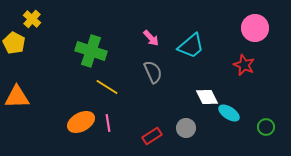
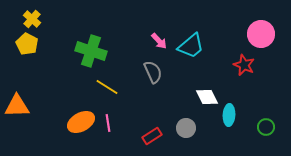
pink circle: moved 6 px right, 6 px down
pink arrow: moved 8 px right, 3 px down
yellow pentagon: moved 13 px right, 1 px down
orange triangle: moved 9 px down
cyan ellipse: moved 2 px down; rotated 60 degrees clockwise
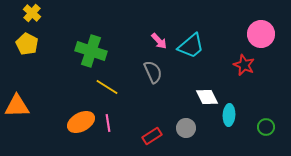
yellow cross: moved 6 px up
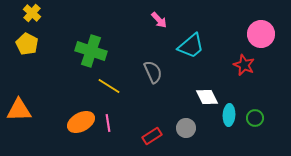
pink arrow: moved 21 px up
yellow line: moved 2 px right, 1 px up
orange triangle: moved 2 px right, 4 px down
green circle: moved 11 px left, 9 px up
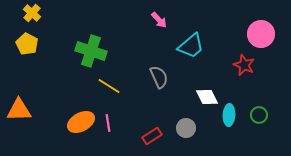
gray semicircle: moved 6 px right, 5 px down
green circle: moved 4 px right, 3 px up
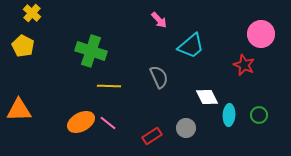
yellow pentagon: moved 4 px left, 2 px down
yellow line: rotated 30 degrees counterclockwise
pink line: rotated 42 degrees counterclockwise
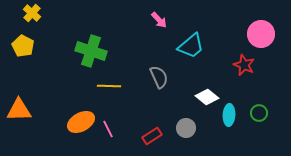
white diamond: rotated 25 degrees counterclockwise
green circle: moved 2 px up
pink line: moved 6 px down; rotated 24 degrees clockwise
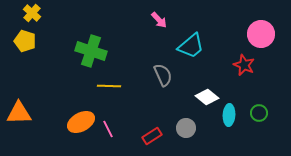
yellow pentagon: moved 2 px right, 5 px up; rotated 10 degrees counterclockwise
gray semicircle: moved 4 px right, 2 px up
orange triangle: moved 3 px down
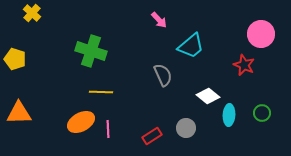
yellow pentagon: moved 10 px left, 18 px down
yellow line: moved 8 px left, 6 px down
white diamond: moved 1 px right, 1 px up
green circle: moved 3 px right
pink line: rotated 24 degrees clockwise
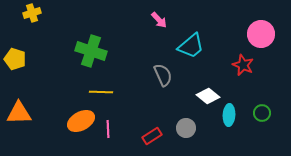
yellow cross: rotated 30 degrees clockwise
red star: moved 1 px left
orange ellipse: moved 1 px up
